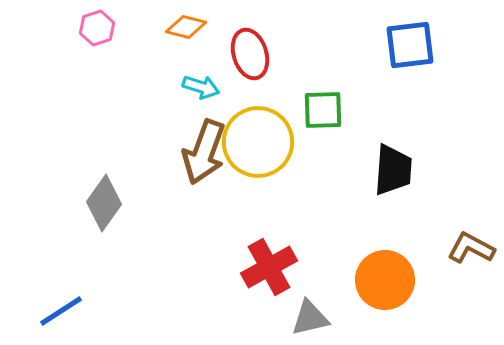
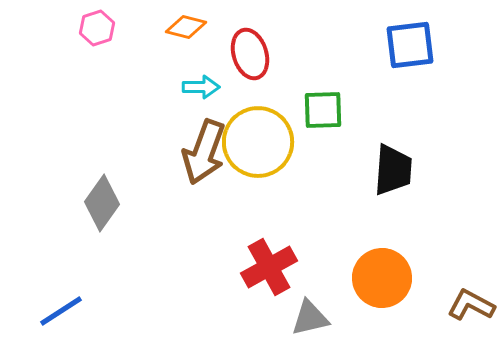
cyan arrow: rotated 18 degrees counterclockwise
gray diamond: moved 2 px left
brown L-shape: moved 57 px down
orange circle: moved 3 px left, 2 px up
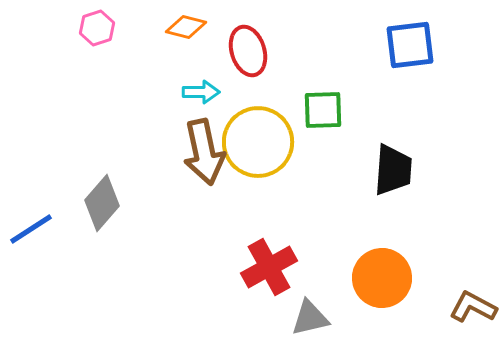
red ellipse: moved 2 px left, 3 px up
cyan arrow: moved 5 px down
brown arrow: rotated 32 degrees counterclockwise
gray diamond: rotated 6 degrees clockwise
brown L-shape: moved 2 px right, 2 px down
blue line: moved 30 px left, 82 px up
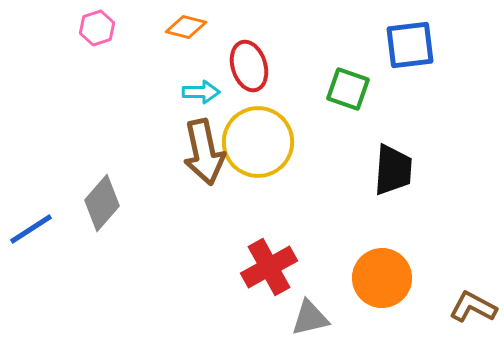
red ellipse: moved 1 px right, 15 px down
green square: moved 25 px right, 21 px up; rotated 21 degrees clockwise
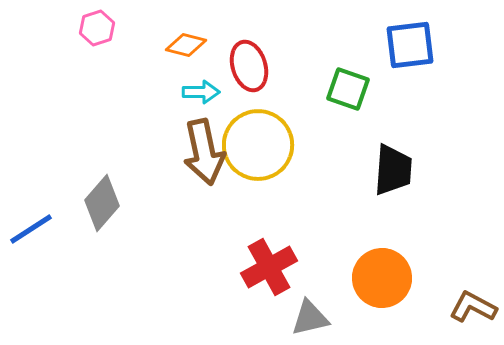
orange diamond: moved 18 px down
yellow circle: moved 3 px down
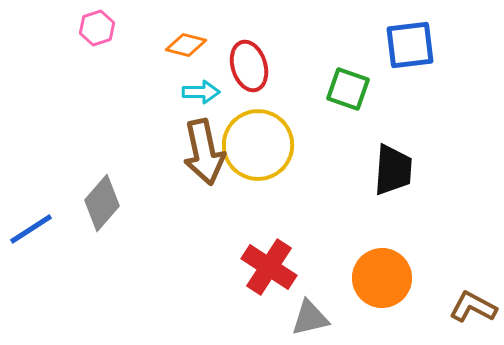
red cross: rotated 28 degrees counterclockwise
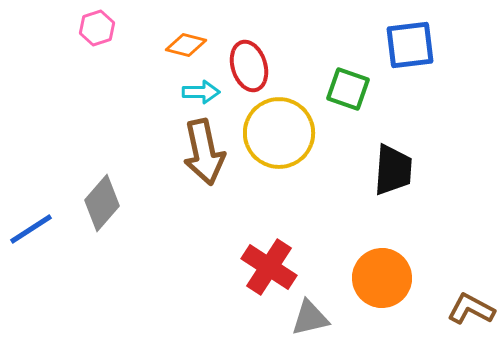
yellow circle: moved 21 px right, 12 px up
brown L-shape: moved 2 px left, 2 px down
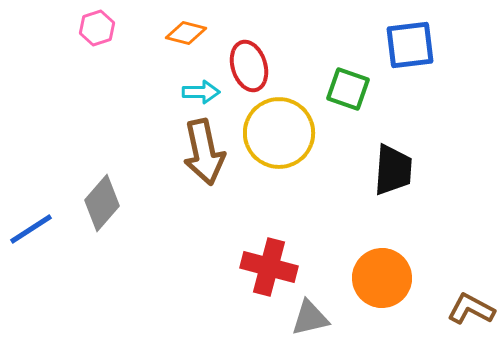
orange diamond: moved 12 px up
red cross: rotated 18 degrees counterclockwise
